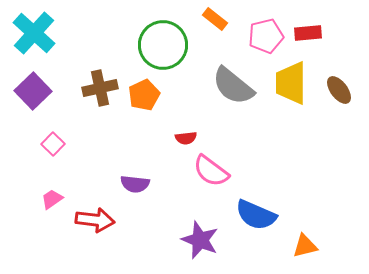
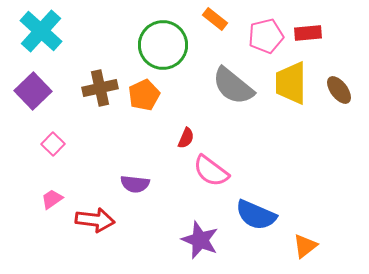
cyan cross: moved 7 px right, 2 px up
red semicircle: rotated 60 degrees counterclockwise
orange triangle: rotated 24 degrees counterclockwise
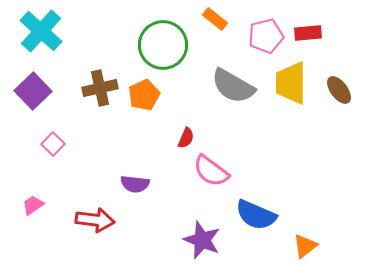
gray semicircle: rotated 9 degrees counterclockwise
pink trapezoid: moved 19 px left, 6 px down
purple star: moved 2 px right
